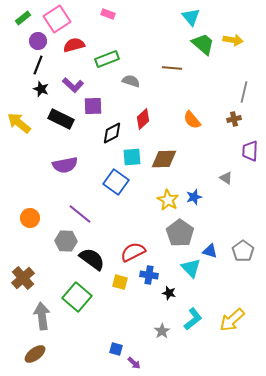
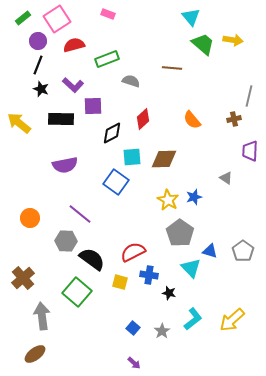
gray line at (244, 92): moved 5 px right, 4 px down
black rectangle at (61, 119): rotated 25 degrees counterclockwise
green square at (77, 297): moved 5 px up
blue square at (116, 349): moved 17 px right, 21 px up; rotated 24 degrees clockwise
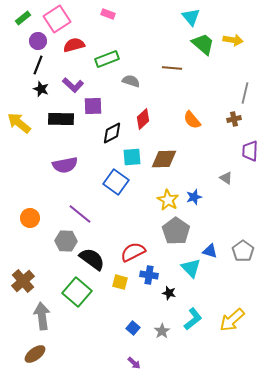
gray line at (249, 96): moved 4 px left, 3 px up
gray pentagon at (180, 233): moved 4 px left, 2 px up
brown cross at (23, 278): moved 3 px down
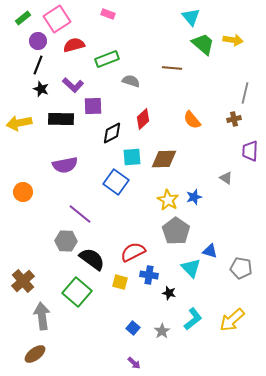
yellow arrow at (19, 123): rotated 50 degrees counterclockwise
orange circle at (30, 218): moved 7 px left, 26 px up
gray pentagon at (243, 251): moved 2 px left, 17 px down; rotated 25 degrees counterclockwise
